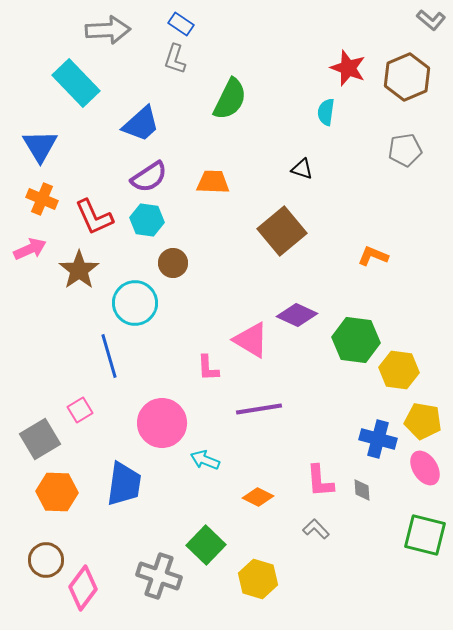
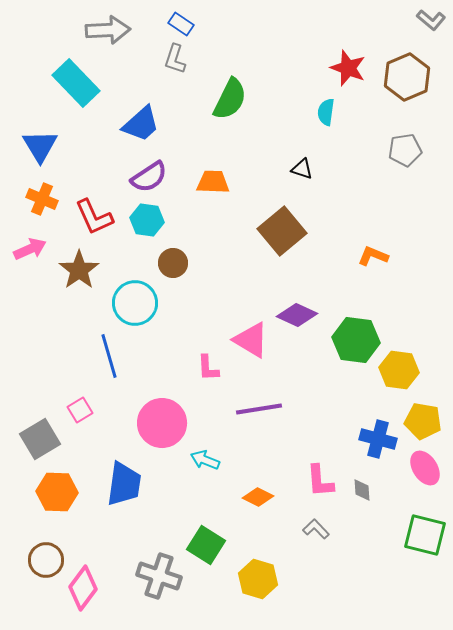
green square at (206, 545): rotated 12 degrees counterclockwise
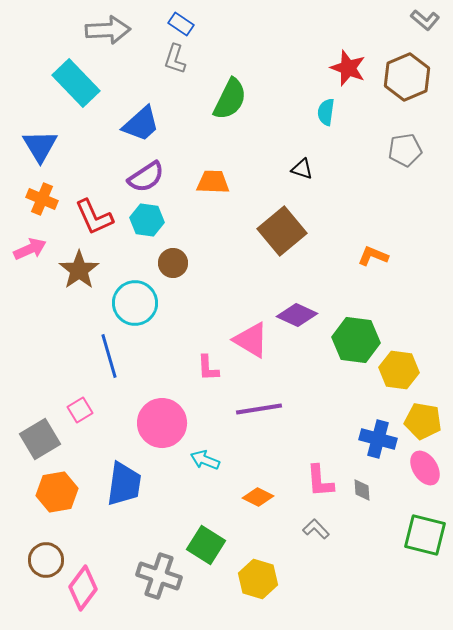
gray L-shape at (431, 20): moved 6 px left
purple semicircle at (149, 177): moved 3 px left
orange hexagon at (57, 492): rotated 12 degrees counterclockwise
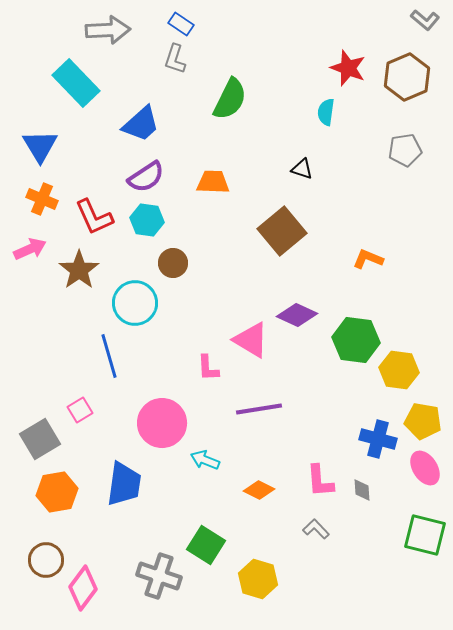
orange L-shape at (373, 256): moved 5 px left, 3 px down
orange diamond at (258, 497): moved 1 px right, 7 px up
